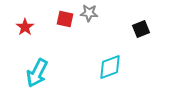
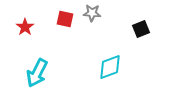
gray star: moved 3 px right
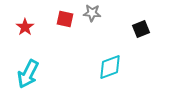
cyan arrow: moved 9 px left, 1 px down
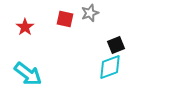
gray star: moved 2 px left; rotated 24 degrees counterclockwise
black square: moved 25 px left, 16 px down
cyan arrow: rotated 80 degrees counterclockwise
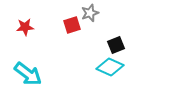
red square: moved 7 px right, 6 px down; rotated 30 degrees counterclockwise
red star: rotated 30 degrees clockwise
cyan diamond: rotated 44 degrees clockwise
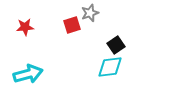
black square: rotated 12 degrees counterclockwise
cyan diamond: rotated 32 degrees counterclockwise
cyan arrow: rotated 52 degrees counterclockwise
